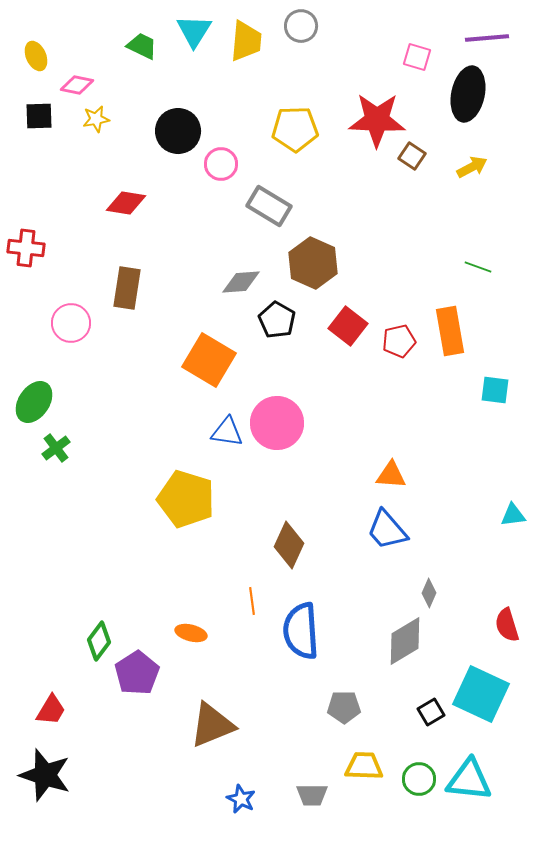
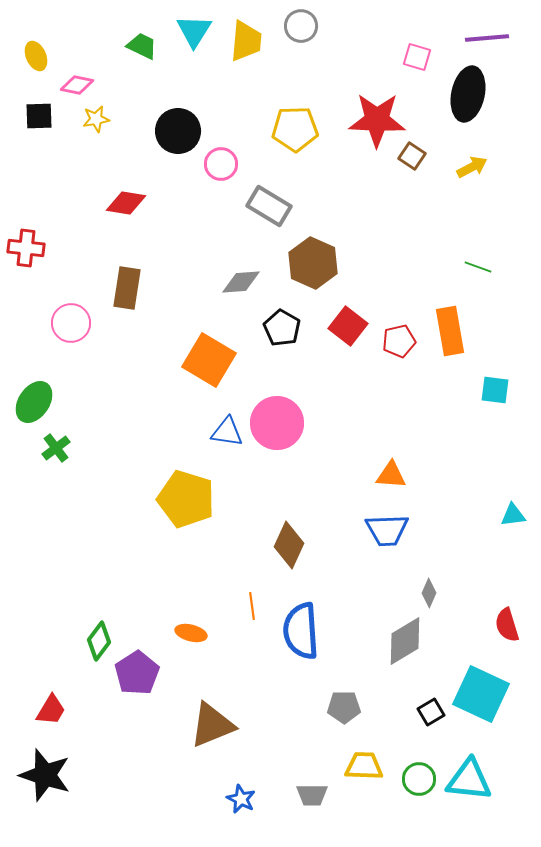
black pentagon at (277, 320): moved 5 px right, 8 px down
blue trapezoid at (387, 530): rotated 51 degrees counterclockwise
orange line at (252, 601): moved 5 px down
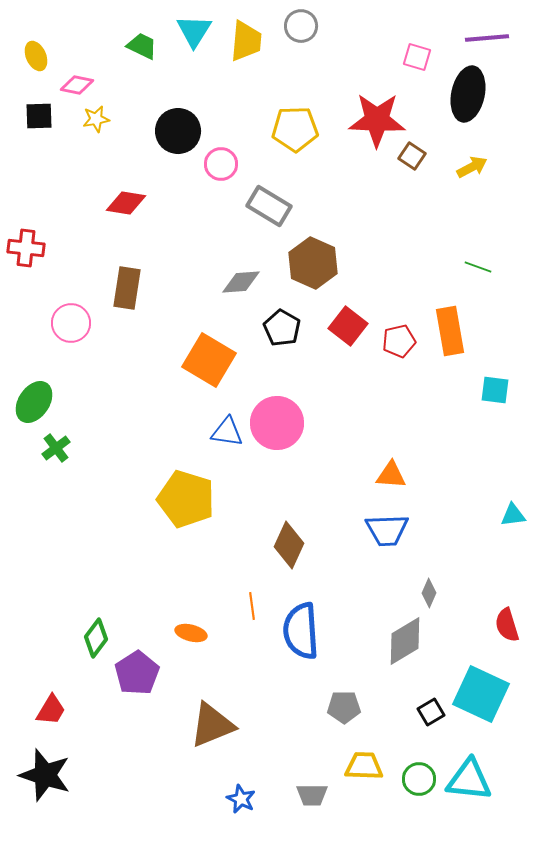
green diamond at (99, 641): moved 3 px left, 3 px up
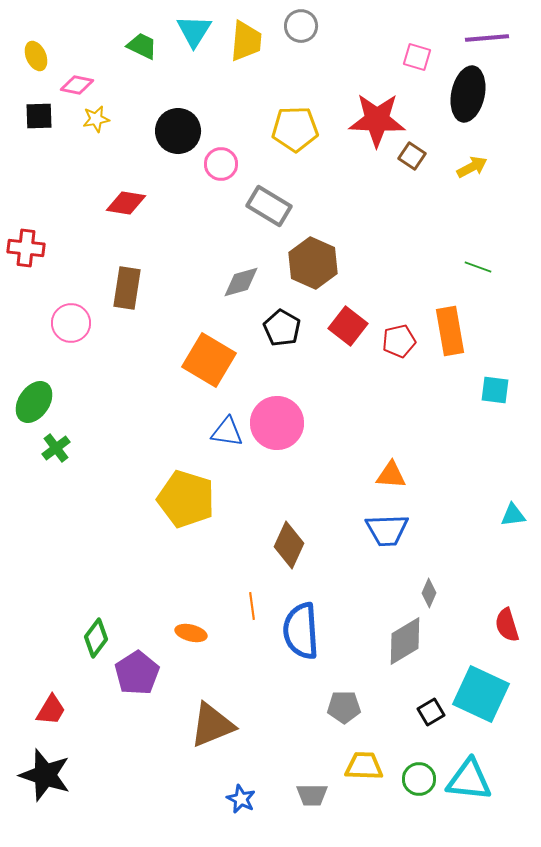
gray diamond at (241, 282): rotated 12 degrees counterclockwise
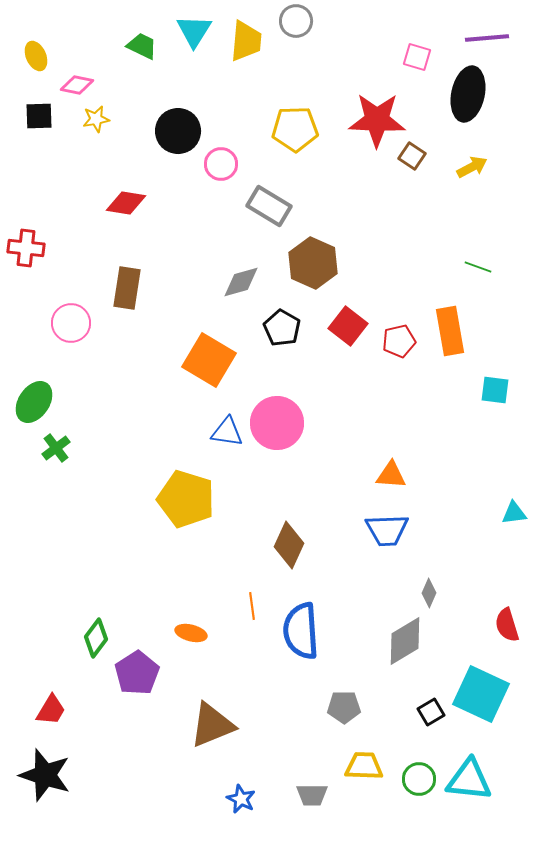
gray circle at (301, 26): moved 5 px left, 5 px up
cyan triangle at (513, 515): moved 1 px right, 2 px up
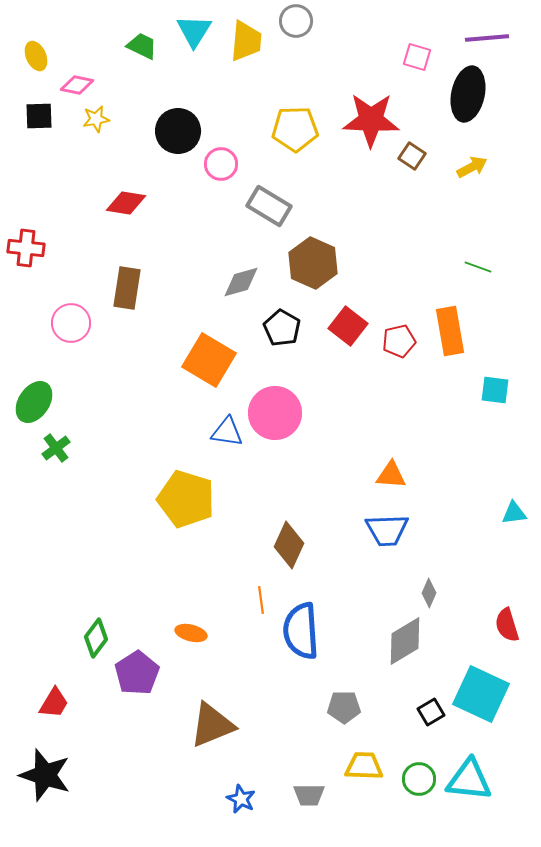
red star at (377, 120): moved 6 px left
pink circle at (277, 423): moved 2 px left, 10 px up
orange line at (252, 606): moved 9 px right, 6 px up
red trapezoid at (51, 710): moved 3 px right, 7 px up
gray trapezoid at (312, 795): moved 3 px left
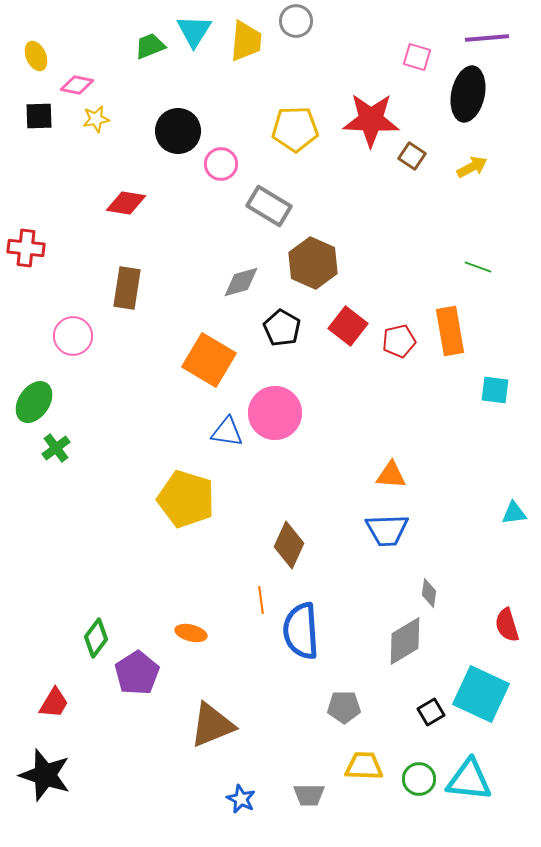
green trapezoid at (142, 46): moved 8 px right; rotated 48 degrees counterclockwise
pink circle at (71, 323): moved 2 px right, 13 px down
gray diamond at (429, 593): rotated 16 degrees counterclockwise
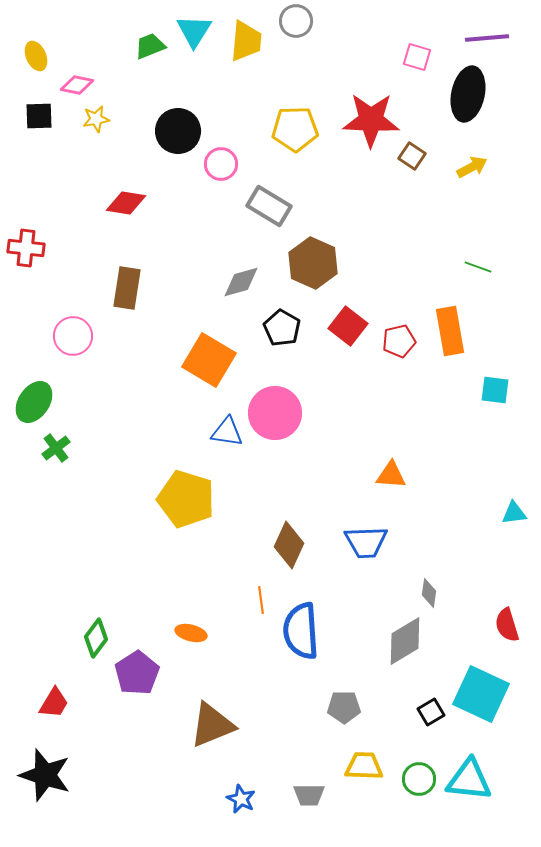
blue trapezoid at (387, 530): moved 21 px left, 12 px down
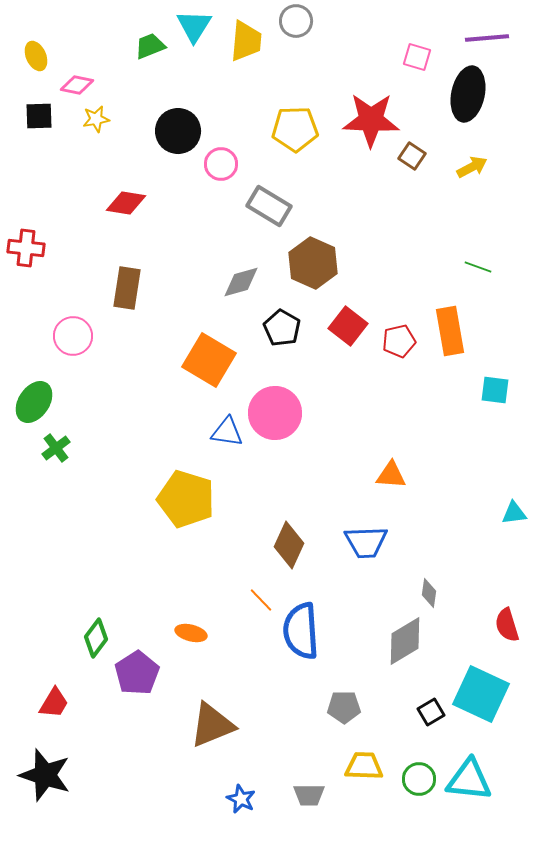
cyan triangle at (194, 31): moved 5 px up
orange line at (261, 600): rotated 36 degrees counterclockwise
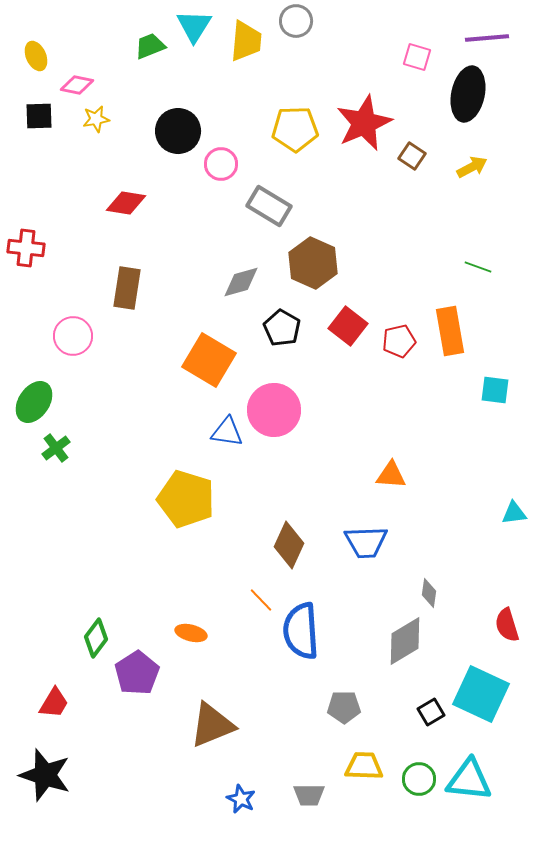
red star at (371, 120): moved 7 px left, 3 px down; rotated 26 degrees counterclockwise
pink circle at (275, 413): moved 1 px left, 3 px up
